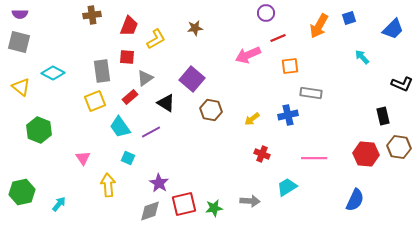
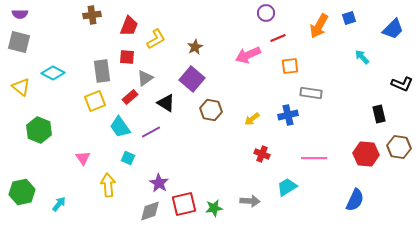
brown star at (195, 28): moved 19 px down; rotated 21 degrees counterclockwise
black rectangle at (383, 116): moved 4 px left, 2 px up
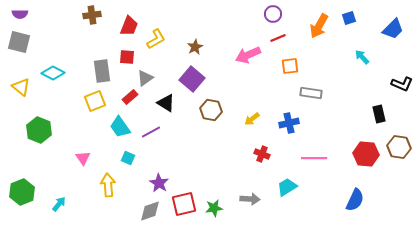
purple circle at (266, 13): moved 7 px right, 1 px down
blue cross at (288, 115): moved 1 px right, 8 px down
green hexagon at (22, 192): rotated 10 degrees counterclockwise
gray arrow at (250, 201): moved 2 px up
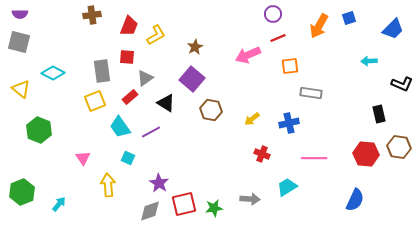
yellow L-shape at (156, 39): moved 4 px up
cyan arrow at (362, 57): moved 7 px right, 4 px down; rotated 49 degrees counterclockwise
yellow triangle at (21, 87): moved 2 px down
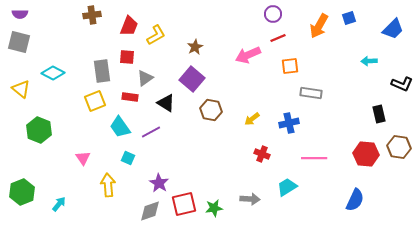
red rectangle at (130, 97): rotated 49 degrees clockwise
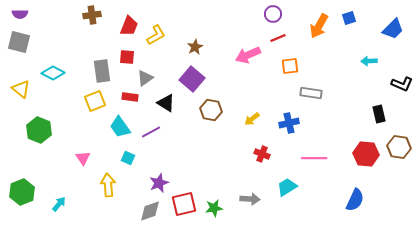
purple star at (159, 183): rotated 18 degrees clockwise
